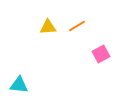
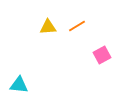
pink square: moved 1 px right, 1 px down
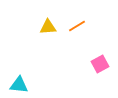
pink square: moved 2 px left, 9 px down
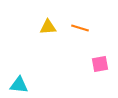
orange line: moved 3 px right, 2 px down; rotated 48 degrees clockwise
pink square: rotated 18 degrees clockwise
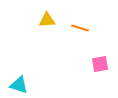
yellow triangle: moved 1 px left, 7 px up
cyan triangle: rotated 12 degrees clockwise
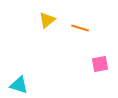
yellow triangle: rotated 36 degrees counterclockwise
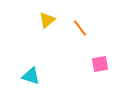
orange line: rotated 36 degrees clockwise
cyan triangle: moved 12 px right, 9 px up
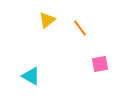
cyan triangle: rotated 12 degrees clockwise
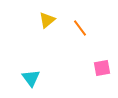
pink square: moved 2 px right, 4 px down
cyan triangle: moved 2 px down; rotated 24 degrees clockwise
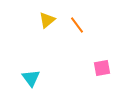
orange line: moved 3 px left, 3 px up
